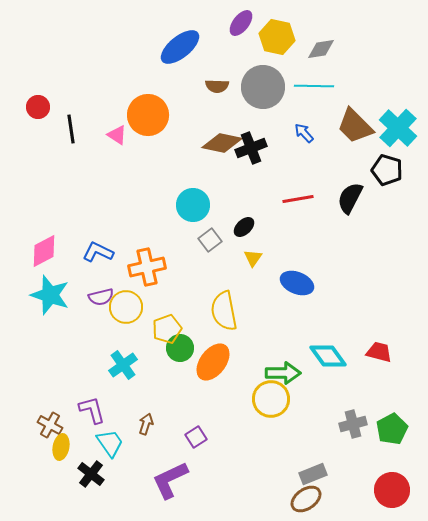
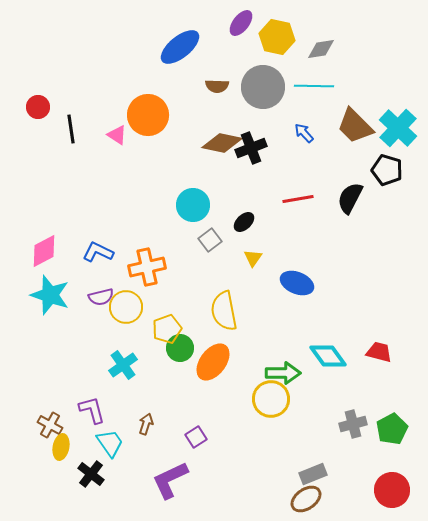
black ellipse at (244, 227): moved 5 px up
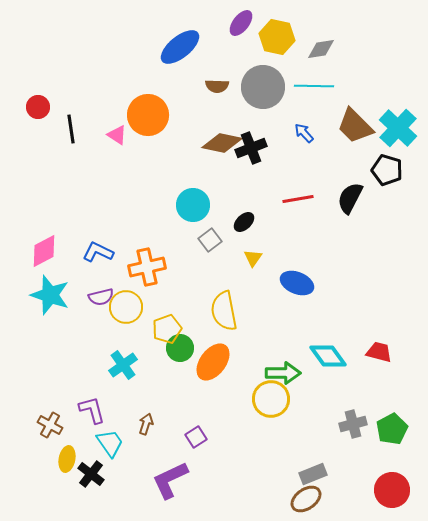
yellow ellipse at (61, 447): moved 6 px right, 12 px down
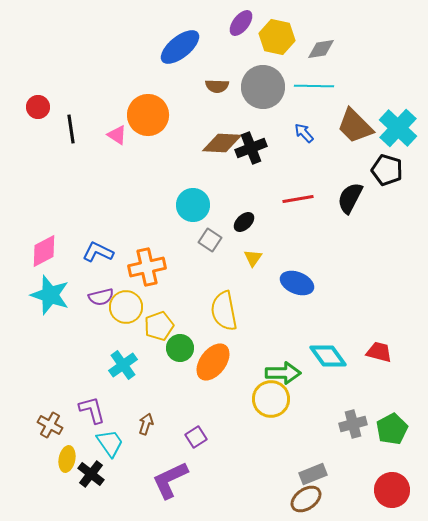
brown diamond at (222, 143): rotated 9 degrees counterclockwise
gray square at (210, 240): rotated 20 degrees counterclockwise
yellow pentagon at (167, 329): moved 8 px left, 3 px up
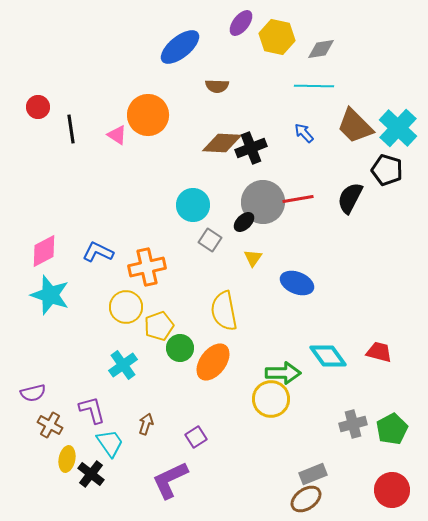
gray circle at (263, 87): moved 115 px down
purple semicircle at (101, 297): moved 68 px left, 96 px down
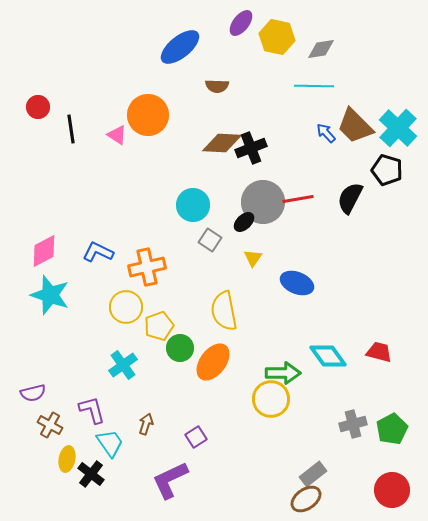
blue arrow at (304, 133): moved 22 px right
gray rectangle at (313, 474): rotated 16 degrees counterclockwise
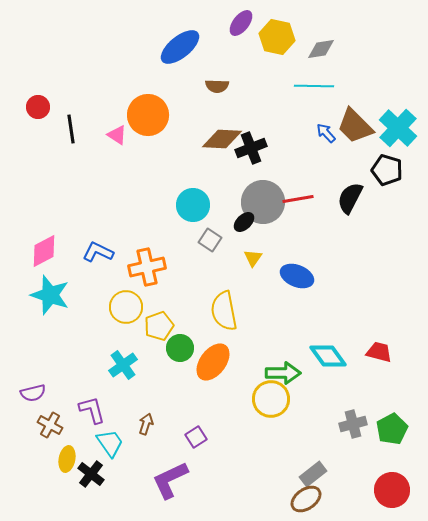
brown diamond at (222, 143): moved 4 px up
blue ellipse at (297, 283): moved 7 px up
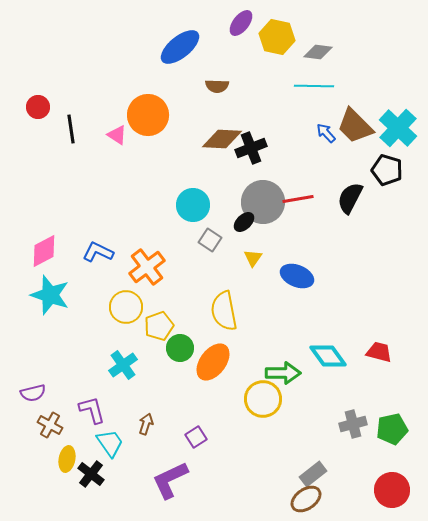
gray diamond at (321, 49): moved 3 px left, 3 px down; rotated 16 degrees clockwise
orange cross at (147, 267): rotated 24 degrees counterclockwise
yellow circle at (271, 399): moved 8 px left
green pentagon at (392, 429): rotated 16 degrees clockwise
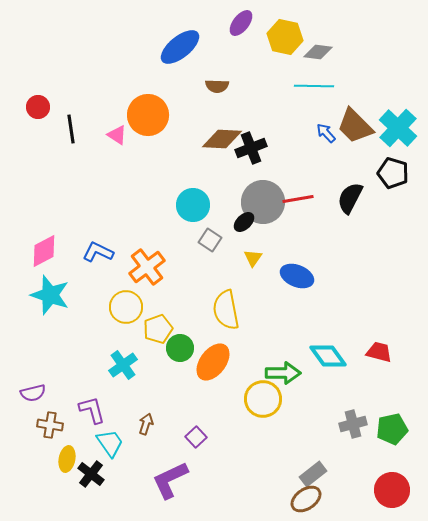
yellow hexagon at (277, 37): moved 8 px right
black pentagon at (387, 170): moved 6 px right, 3 px down
yellow semicircle at (224, 311): moved 2 px right, 1 px up
yellow pentagon at (159, 326): moved 1 px left, 3 px down
brown cross at (50, 425): rotated 20 degrees counterclockwise
purple square at (196, 437): rotated 10 degrees counterclockwise
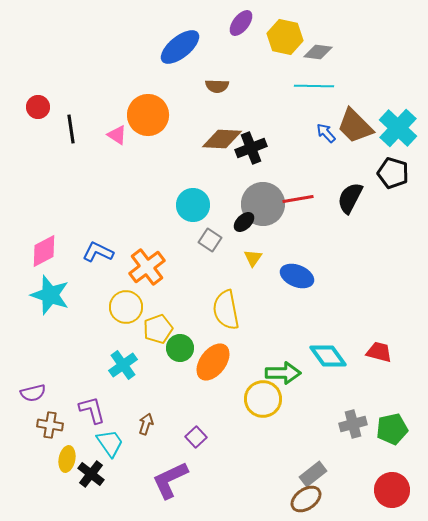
gray circle at (263, 202): moved 2 px down
